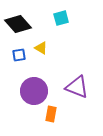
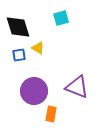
black diamond: moved 3 px down; rotated 24 degrees clockwise
yellow triangle: moved 3 px left
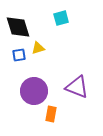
yellow triangle: rotated 48 degrees counterclockwise
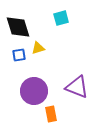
orange rectangle: rotated 21 degrees counterclockwise
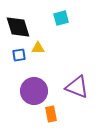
yellow triangle: rotated 16 degrees clockwise
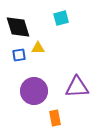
purple triangle: rotated 25 degrees counterclockwise
orange rectangle: moved 4 px right, 4 px down
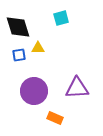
purple triangle: moved 1 px down
orange rectangle: rotated 56 degrees counterclockwise
